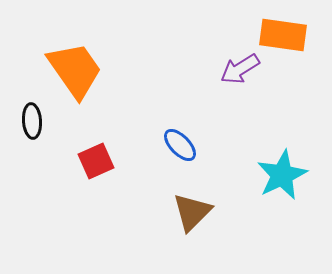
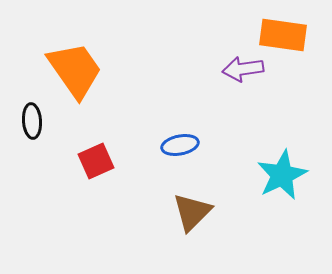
purple arrow: moved 3 px right; rotated 24 degrees clockwise
blue ellipse: rotated 57 degrees counterclockwise
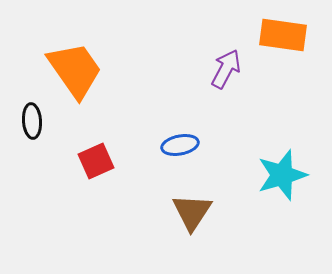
purple arrow: moved 17 px left; rotated 126 degrees clockwise
cyan star: rotated 9 degrees clockwise
brown triangle: rotated 12 degrees counterclockwise
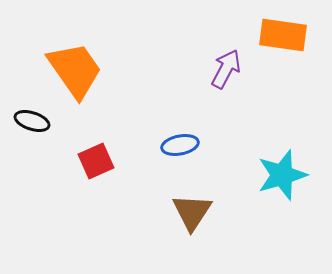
black ellipse: rotated 68 degrees counterclockwise
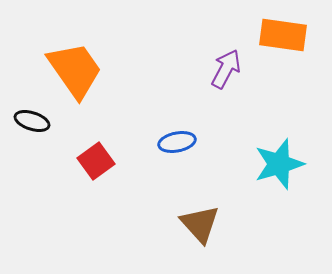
blue ellipse: moved 3 px left, 3 px up
red square: rotated 12 degrees counterclockwise
cyan star: moved 3 px left, 11 px up
brown triangle: moved 8 px right, 12 px down; rotated 15 degrees counterclockwise
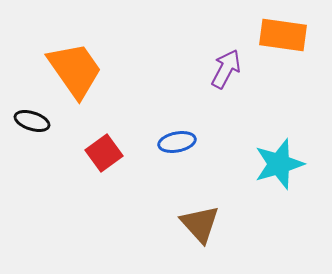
red square: moved 8 px right, 8 px up
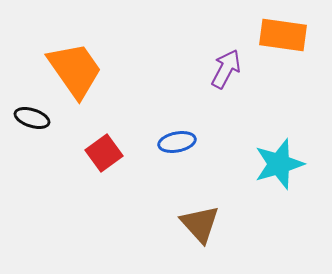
black ellipse: moved 3 px up
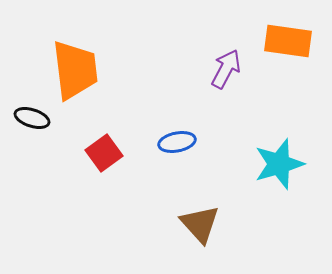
orange rectangle: moved 5 px right, 6 px down
orange trapezoid: rotated 28 degrees clockwise
